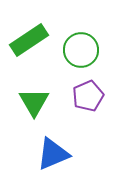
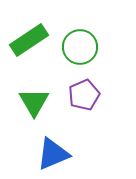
green circle: moved 1 px left, 3 px up
purple pentagon: moved 4 px left, 1 px up
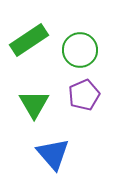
green circle: moved 3 px down
green triangle: moved 2 px down
blue triangle: rotated 48 degrees counterclockwise
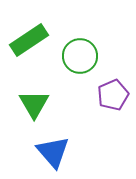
green circle: moved 6 px down
purple pentagon: moved 29 px right
blue triangle: moved 2 px up
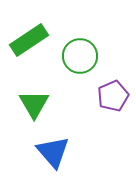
purple pentagon: moved 1 px down
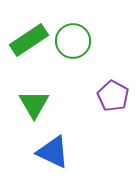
green circle: moved 7 px left, 15 px up
purple pentagon: rotated 20 degrees counterclockwise
blue triangle: rotated 24 degrees counterclockwise
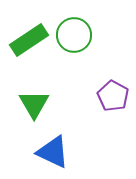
green circle: moved 1 px right, 6 px up
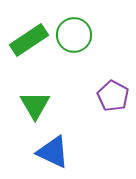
green triangle: moved 1 px right, 1 px down
